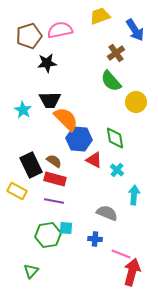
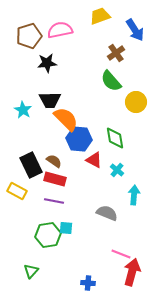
blue cross: moved 7 px left, 44 px down
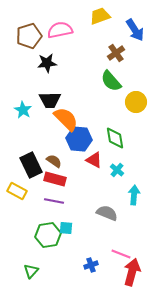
blue cross: moved 3 px right, 18 px up; rotated 24 degrees counterclockwise
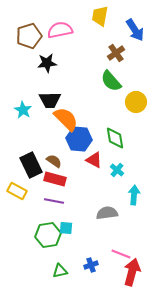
yellow trapezoid: rotated 60 degrees counterclockwise
gray semicircle: rotated 30 degrees counterclockwise
green triangle: moved 29 px right; rotated 35 degrees clockwise
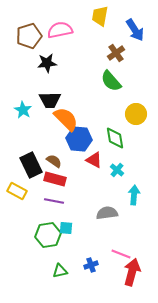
yellow circle: moved 12 px down
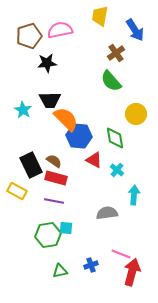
blue hexagon: moved 3 px up
red rectangle: moved 1 px right, 1 px up
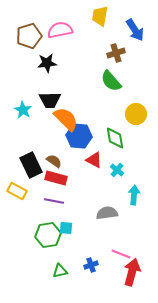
brown cross: rotated 18 degrees clockwise
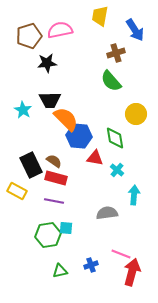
red triangle: moved 1 px right, 2 px up; rotated 18 degrees counterclockwise
